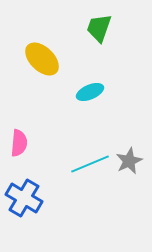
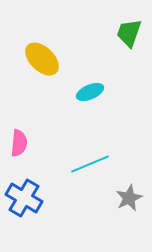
green trapezoid: moved 30 px right, 5 px down
gray star: moved 37 px down
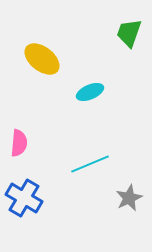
yellow ellipse: rotated 6 degrees counterclockwise
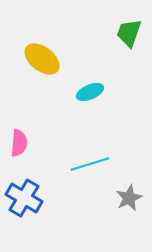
cyan line: rotated 6 degrees clockwise
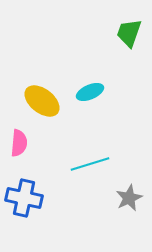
yellow ellipse: moved 42 px down
blue cross: rotated 18 degrees counterclockwise
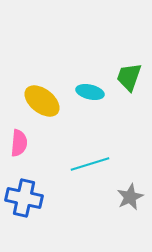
green trapezoid: moved 44 px down
cyan ellipse: rotated 36 degrees clockwise
gray star: moved 1 px right, 1 px up
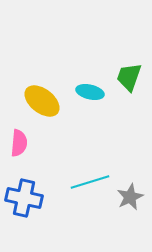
cyan line: moved 18 px down
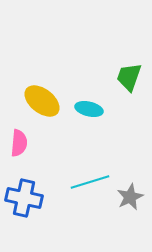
cyan ellipse: moved 1 px left, 17 px down
